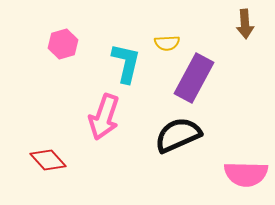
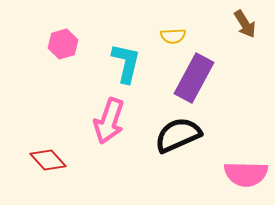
brown arrow: rotated 28 degrees counterclockwise
yellow semicircle: moved 6 px right, 7 px up
pink arrow: moved 5 px right, 4 px down
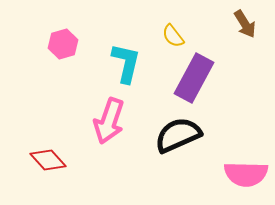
yellow semicircle: rotated 55 degrees clockwise
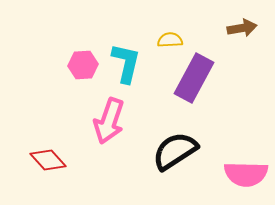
brown arrow: moved 3 px left, 4 px down; rotated 68 degrees counterclockwise
yellow semicircle: moved 3 px left, 4 px down; rotated 125 degrees clockwise
pink hexagon: moved 20 px right, 21 px down; rotated 12 degrees clockwise
black semicircle: moved 3 px left, 16 px down; rotated 9 degrees counterclockwise
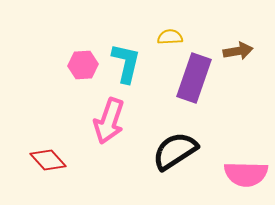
brown arrow: moved 4 px left, 23 px down
yellow semicircle: moved 3 px up
purple rectangle: rotated 9 degrees counterclockwise
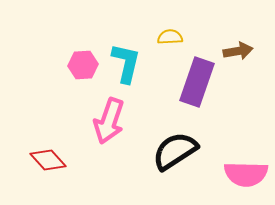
purple rectangle: moved 3 px right, 4 px down
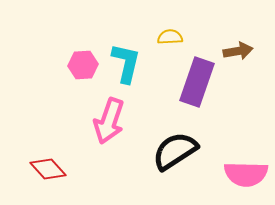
red diamond: moved 9 px down
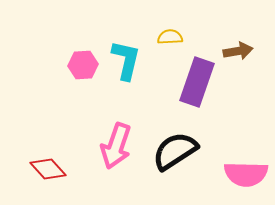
cyan L-shape: moved 3 px up
pink arrow: moved 7 px right, 25 px down
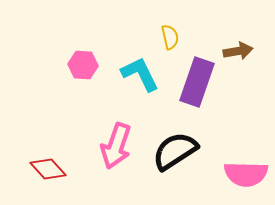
yellow semicircle: rotated 80 degrees clockwise
cyan L-shape: moved 14 px right, 14 px down; rotated 39 degrees counterclockwise
pink hexagon: rotated 8 degrees clockwise
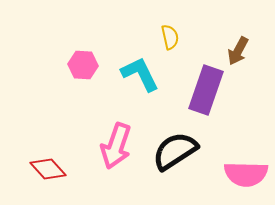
brown arrow: rotated 128 degrees clockwise
purple rectangle: moved 9 px right, 8 px down
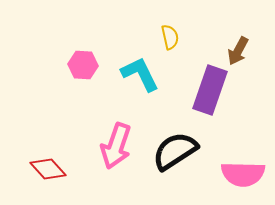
purple rectangle: moved 4 px right
pink semicircle: moved 3 px left
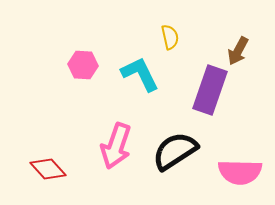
pink semicircle: moved 3 px left, 2 px up
